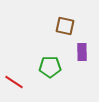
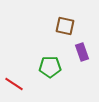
purple rectangle: rotated 18 degrees counterclockwise
red line: moved 2 px down
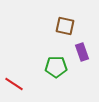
green pentagon: moved 6 px right
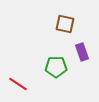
brown square: moved 2 px up
red line: moved 4 px right
